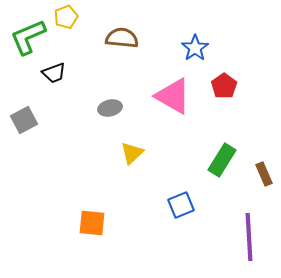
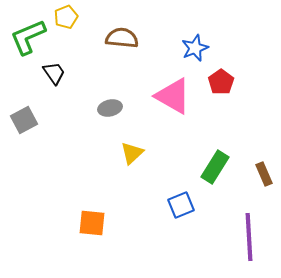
blue star: rotated 12 degrees clockwise
black trapezoid: rotated 105 degrees counterclockwise
red pentagon: moved 3 px left, 4 px up
green rectangle: moved 7 px left, 7 px down
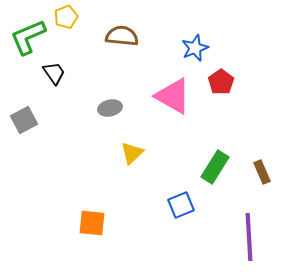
brown semicircle: moved 2 px up
brown rectangle: moved 2 px left, 2 px up
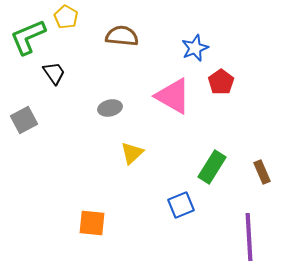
yellow pentagon: rotated 20 degrees counterclockwise
green rectangle: moved 3 px left
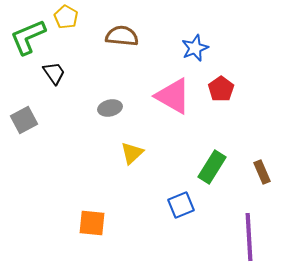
red pentagon: moved 7 px down
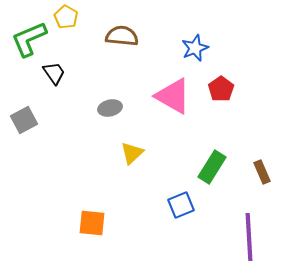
green L-shape: moved 1 px right, 2 px down
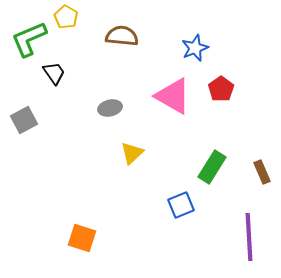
orange square: moved 10 px left, 15 px down; rotated 12 degrees clockwise
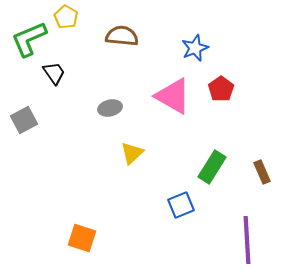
purple line: moved 2 px left, 3 px down
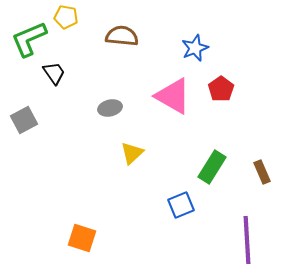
yellow pentagon: rotated 20 degrees counterclockwise
